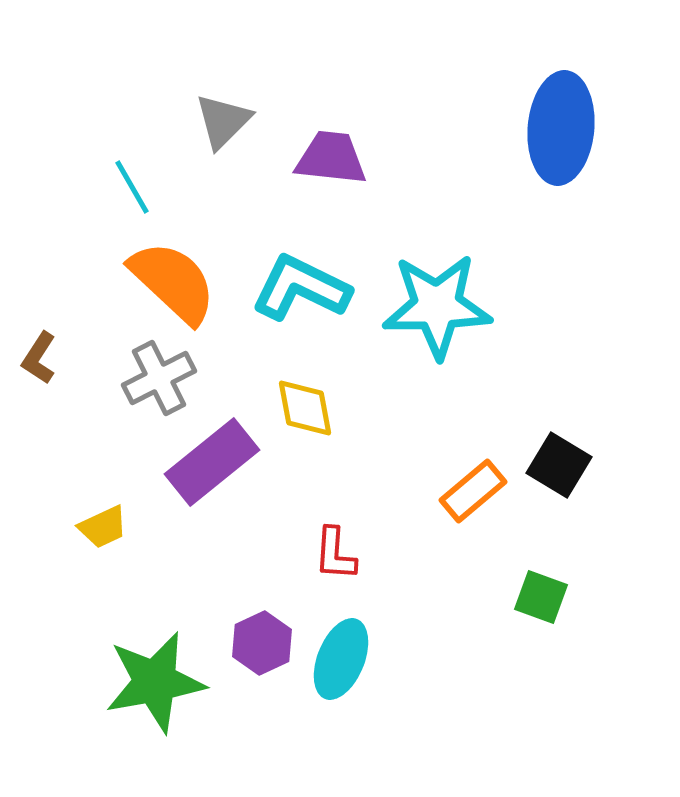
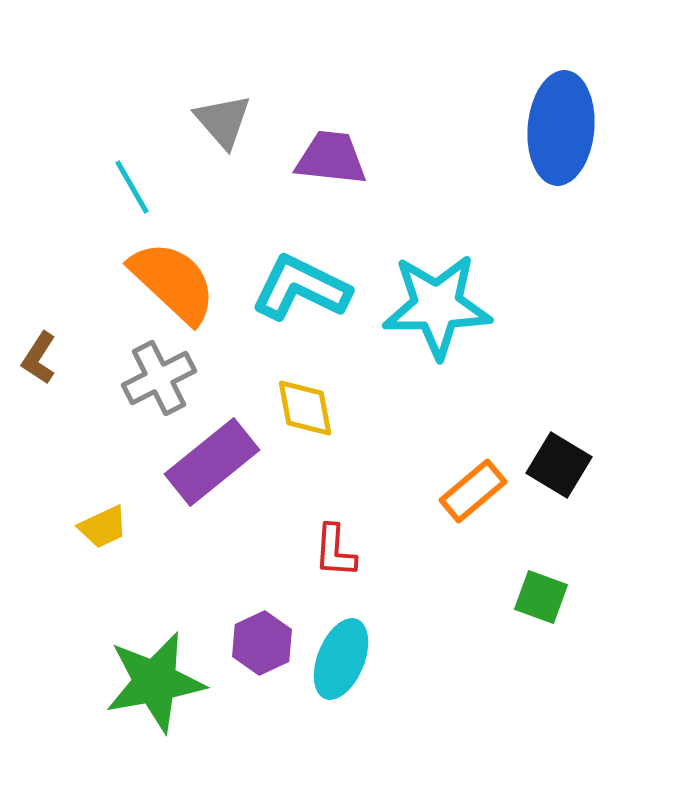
gray triangle: rotated 26 degrees counterclockwise
red L-shape: moved 3 px up
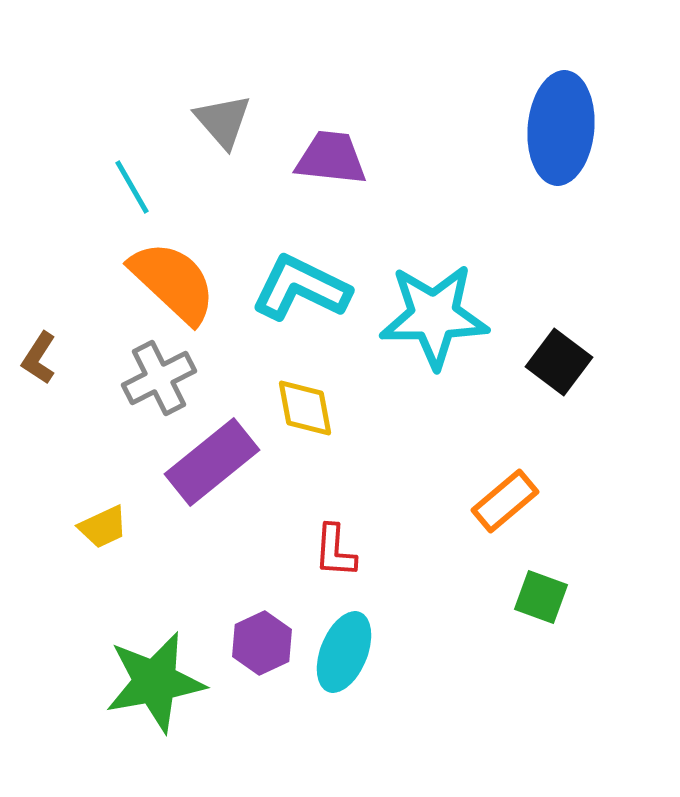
cyan star: moved 3 px left, 10 px down
black square: moved 103 px up; rotated 6 degrees clockwise
orange rectangle: moved 32 px right, 10 px down
cyan ellipse: moved 3 px right, 7 px up
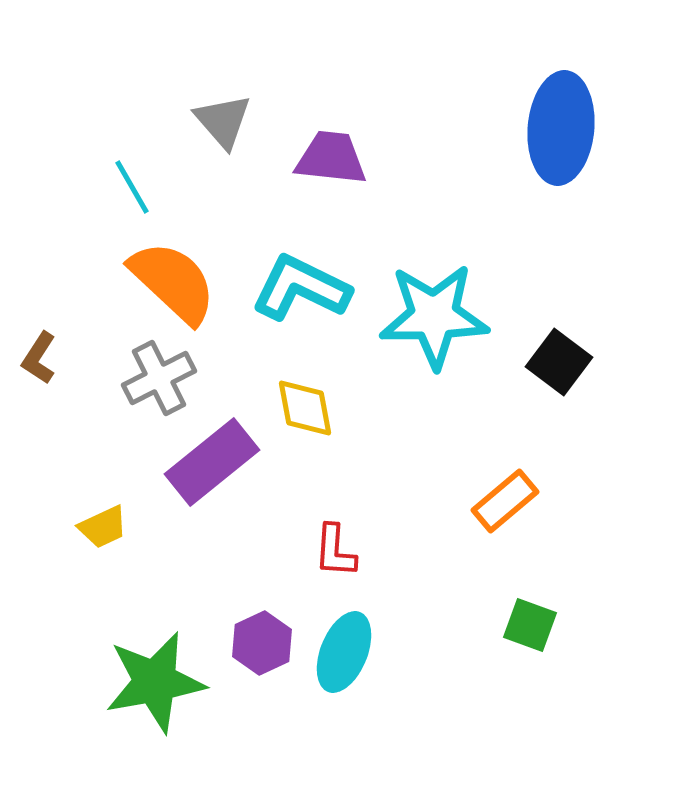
green square: moved 11 px left, 28 px down
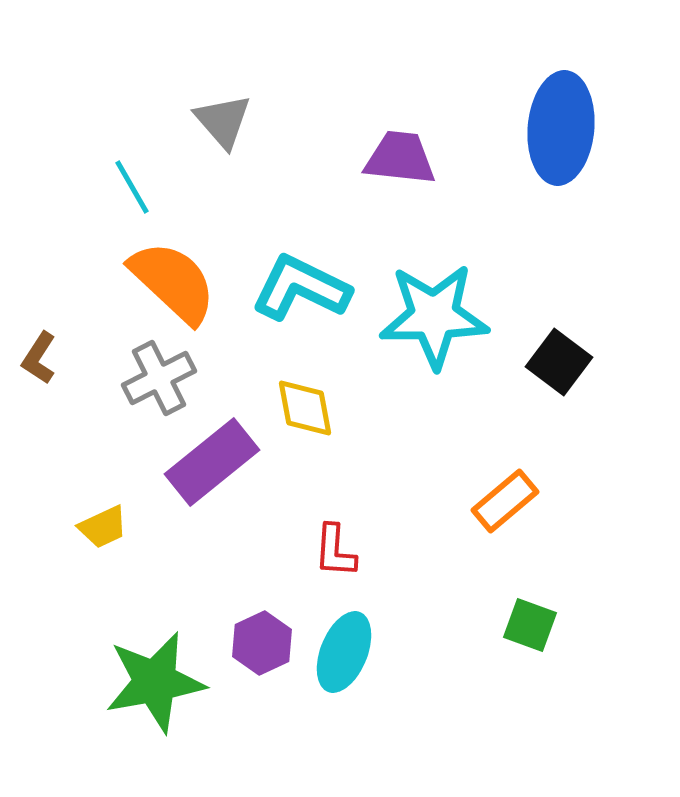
purple trapezoid: moved 69 px right
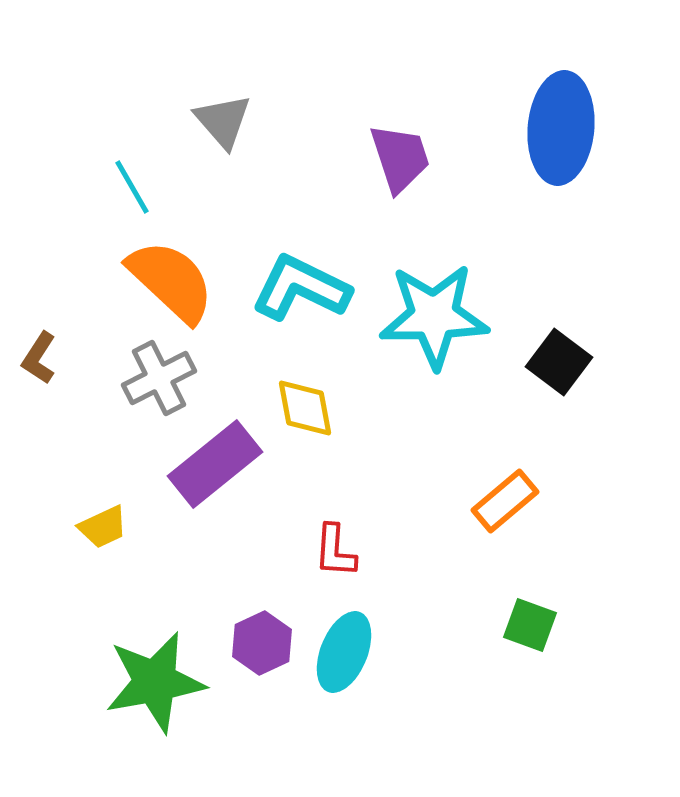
purple trapezoid: rotated 66 degrees clockwise
orange semicircle: moved 2 px left, 1 px up
purple rectangle: moved 3 px right, 2 px down
